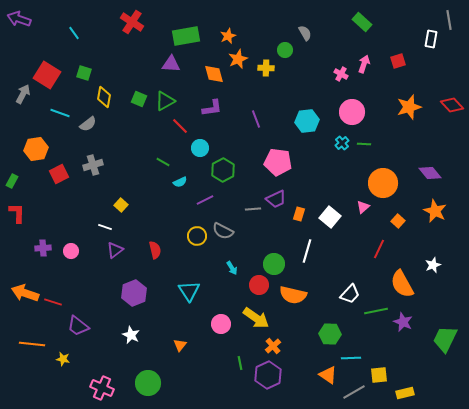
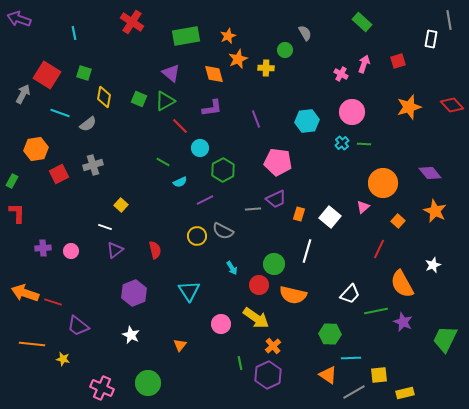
cyan line at (74, 33): rotated 24 degrees clockwise
purple triangle at (171, 64): moved 9 px down; rotated 36 degrees clockwise
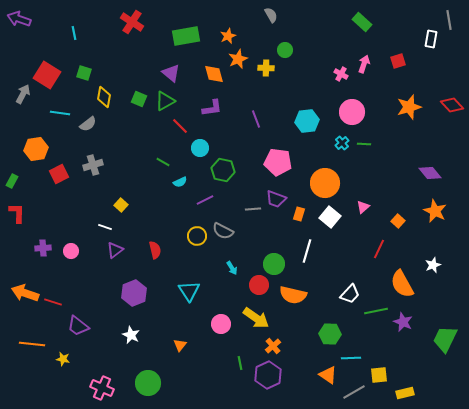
gray semicircle at (305, 33): moved 34 px left, 18 px up
cyan line at (60, 113): rotated 12 degrees counterclockwise
green hexagon at (223, 170): rotated 20 degrees counterclockwise
orange circle at (383, 183): moved 58 px left
purple trapezoid at (276, 199): rotated 45 degrees clockwise
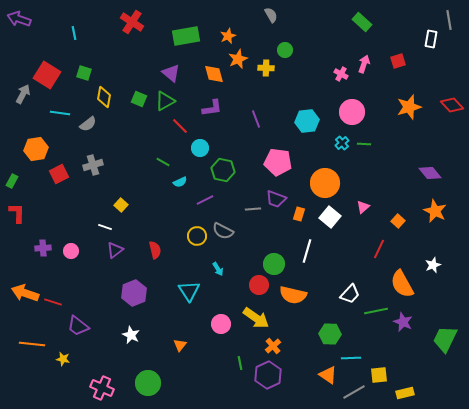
cyan arrow at (232, 268): moved 14 px left, 1 px down
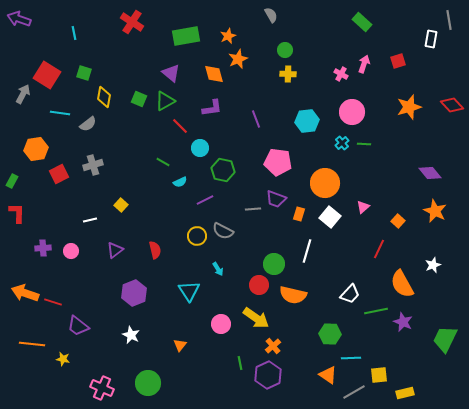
yellow cross at (266, 68): moved 22 px right, 6 px down
white line at (105, 227): moved 15 px left, 7 px up; rotated 32 degrees counterclockwise
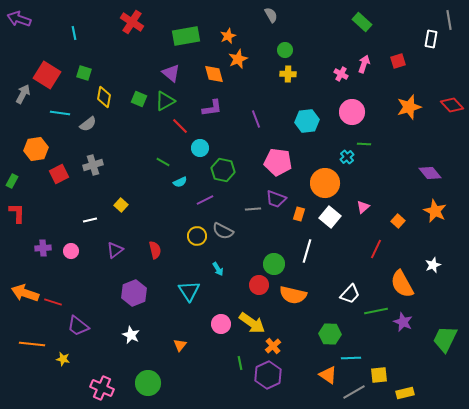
cyan cross at (342, 143): moved 5 px right, 14 px down
red line at (379, 249): moved 3 px left
yellow arrow at (256, 318): moved 4 px left, 5 px down
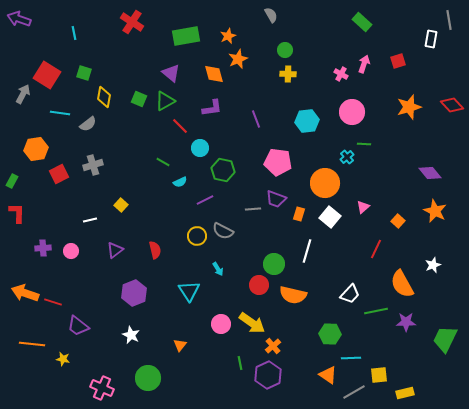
purple star at (403, 322): moved 3 px right; rotated 24 degrees counterclockwise
green circle at (148, 383): moved 5 px up
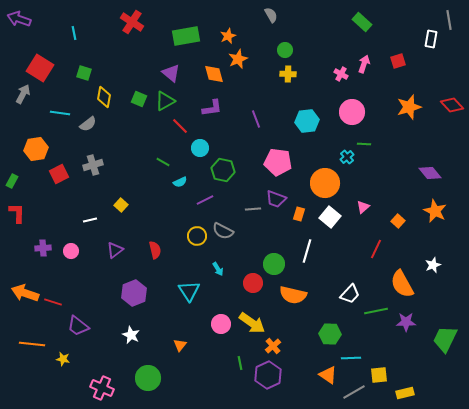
red square at (47, 75): moved 7 px left, 7 px up
red circle at (259, 285): moved 6 px left, 2 px up
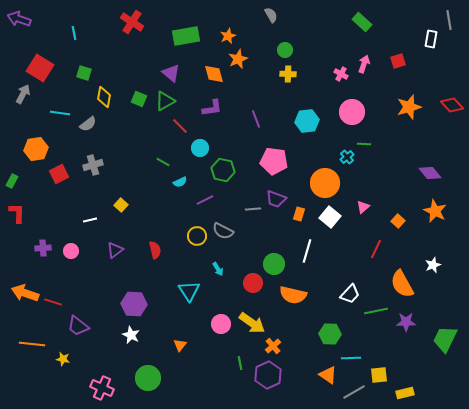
pink pentagon at (278, 162): moved 4 px left, 1 px up
purple hexagon at (134, 293): moved 11 px down; rotated 25 degrees clockwise
